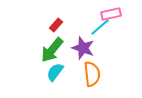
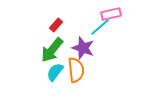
orange semicircle: moved 16 px left, 4 px up
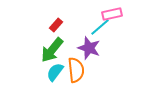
pink rectangle: moved 1 px right
purple star: moved 6 px right
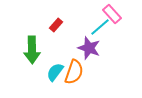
pink rectangle: rotated 60 degrees clockwise
green arrow: moved 20 px left; rotated 40 degrees counterclockwise
orange semicircle: moved 2 px left, 2 px down; rotated 25 degrees clockwise
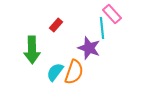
cyan line: moved 2 px right, 1 px down; rotated 55 degrees counterclockwise
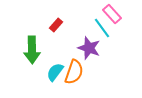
cyan line: rotated 30 degrees counterclockwise
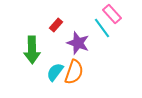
purple star: moved 11 px left, 5 px up
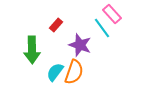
purple star: moved 2 px right, 2 px down
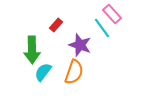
cyan semicircle: moved 12 px left
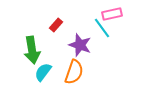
pink rectangle: rotated 60 degrees counterclockwise
green arrow: rotated 8 degrees counterclockwise
